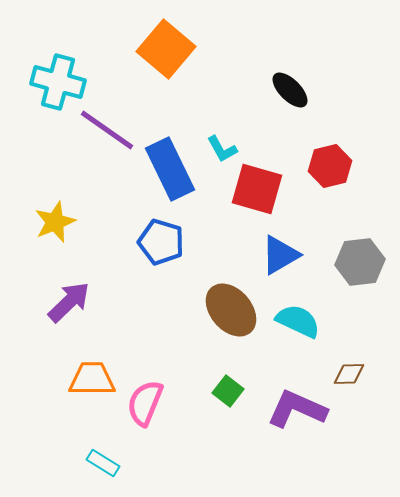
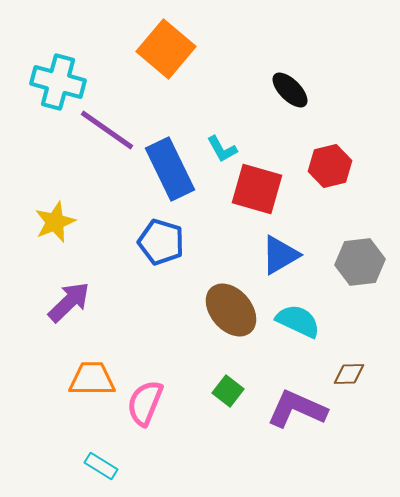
cyan rectangle: moved 2 px left, 3 px down
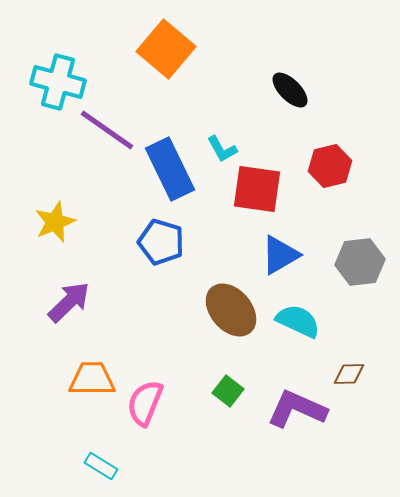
red square: rotated 8 degrees counterclockwise
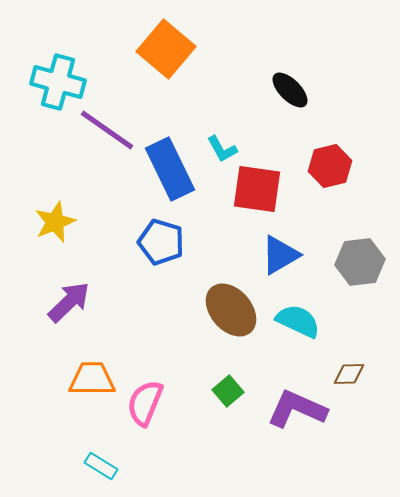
green square: rotated 12 degrees clockwise
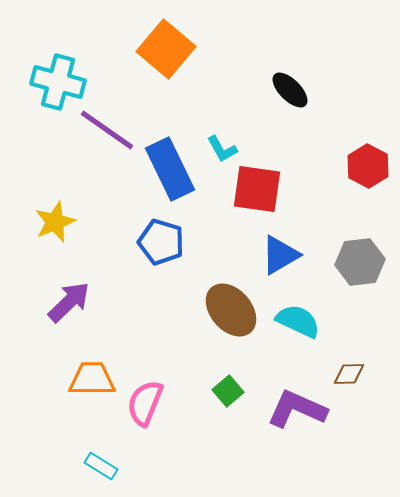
red hexagon: moved 38 px right; rotated 18 degrees counterclockwise
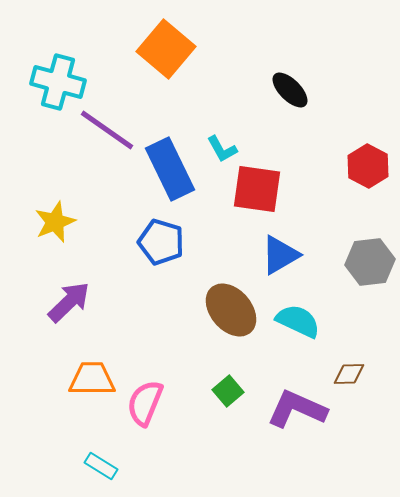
gray hexagon: moved 10 px right
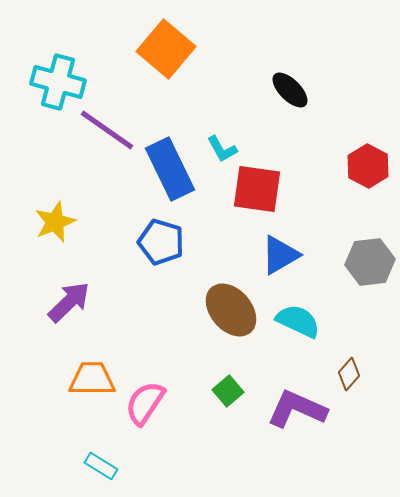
brown diamond: rotated 48 degrees counterclockwise
pink semicircle: rotated 12 degrees clockwise
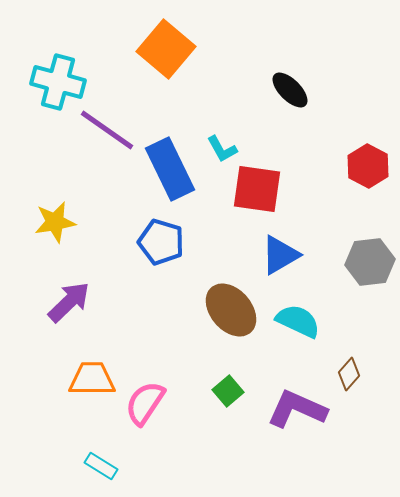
yellow star: rotated 12 degrees clockwise
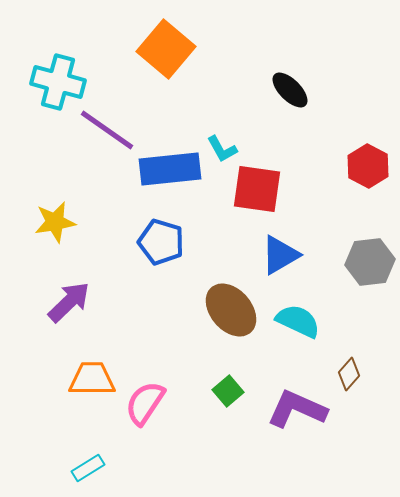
blue rectangle: rotated 70 degrees counterclockwise
cyan rectangle: moved 13 px left, 2 px down; rotated 64 degrees counterclockwise
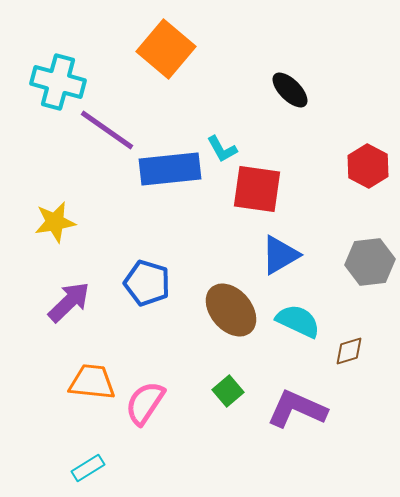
blue pentagon: moved 14 px left, 41 px down
brown diamond: moved 23 px up; rotated 32 degrees clockwise
orange trapezoid: moved 3 px down; rotated 6 degrees clockwise
